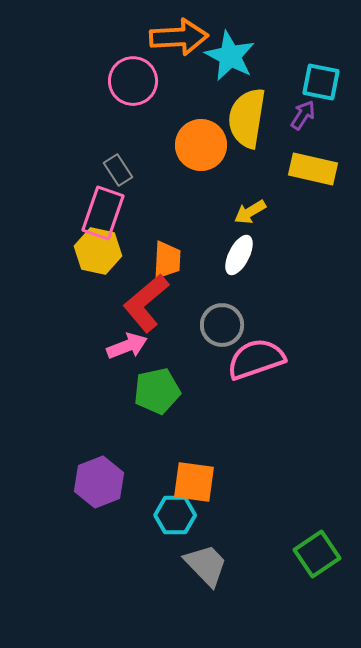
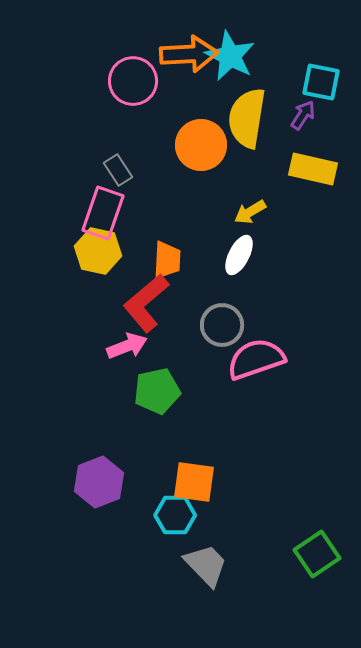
orange arrow: moved 10 px right, 17 px down
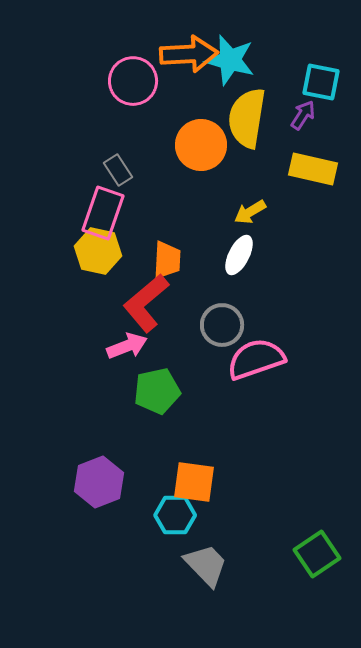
cyan star: moved 4 px down; rotated 12 degrees counterclockwise
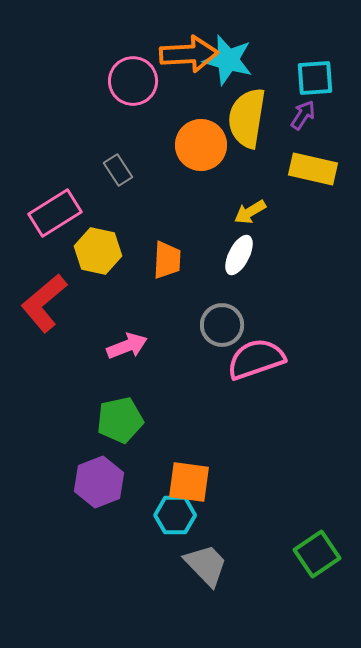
cyan star: moved 2 px left
cyan square: moved 6 px left, 4 px up; rotated 15 degrees counterclockwise
pink rectangle: moved 48 px left; rotated 39 degrees clockwise
red L-shape: moved 102 px left
green pentagon: moved 37 px left, 29 px down
orange square: moved 5 px left
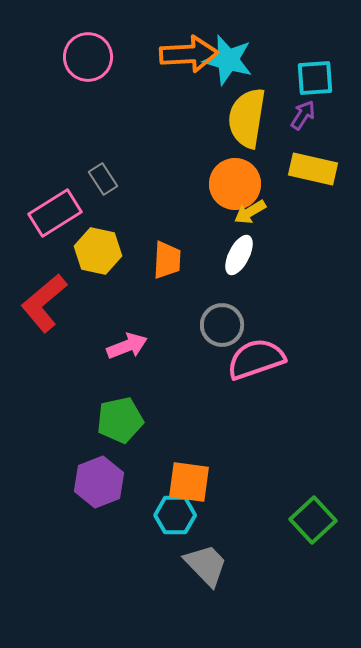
pink circle: moved 45 px left, 24 px up
orange circle: moved 34 px right, 39 px down
gray rectangle: moved 15 px left, 9 px down
green square: moved 4 px left, 34 px up; rotated 9 degrees counterclockwise
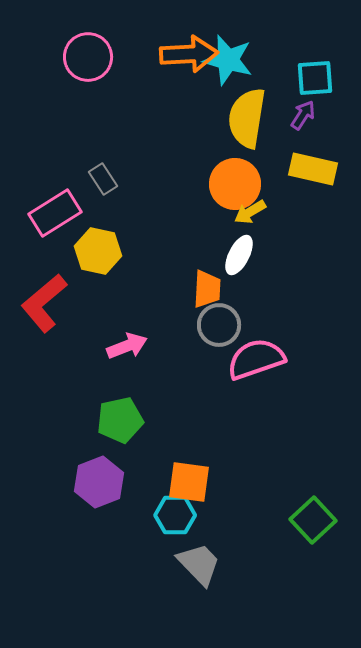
orange trapezoid: moved 40 px right, 29 px down
gray circle: moved 3 px left
gray trapezoid: moved 7 px left, 1 px up
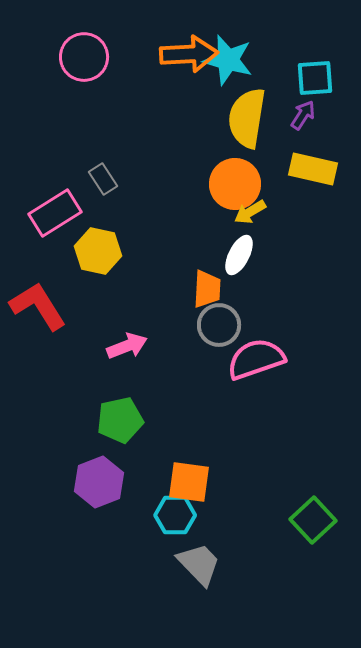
pink circle: moved 4 px left
red L-shape: moved 6 px left, 3 px down; rotated 98 degrees clockwise
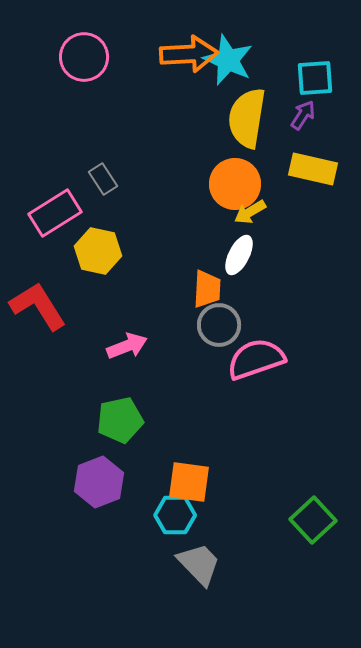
cyan star: rotated 9 degrees clockwise
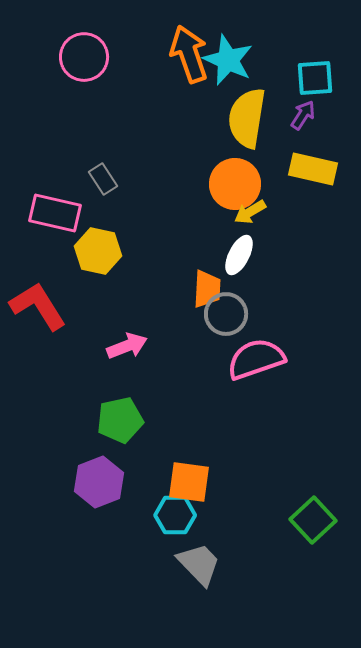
orange arrow: rotated 106 degrees counterclockwise
pink rectangle: rotated 45 degrees clockwise
gray circle: moved 7 px right, 11 px up
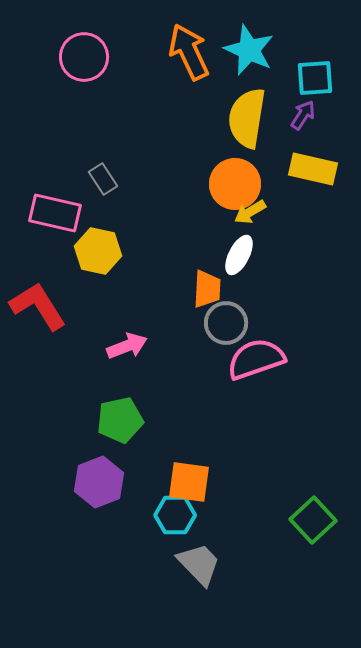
orange arrow: moved 2 px up; rotated 6 degrees counterclockwise
cyan star: moved 21 px right, 10 px up
gray circle: moved 9 px down
